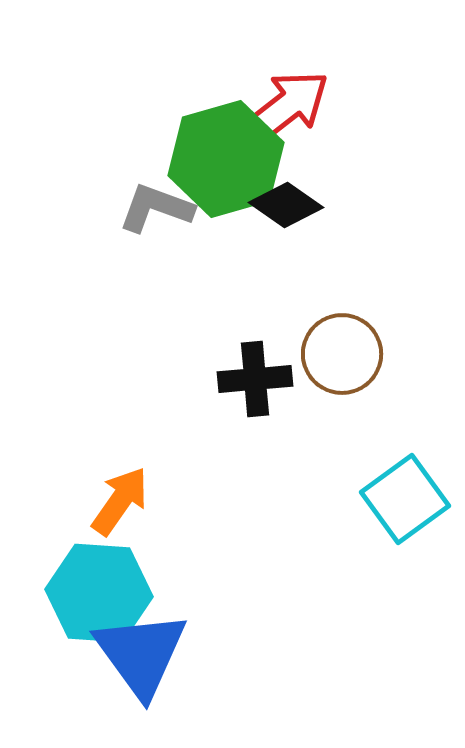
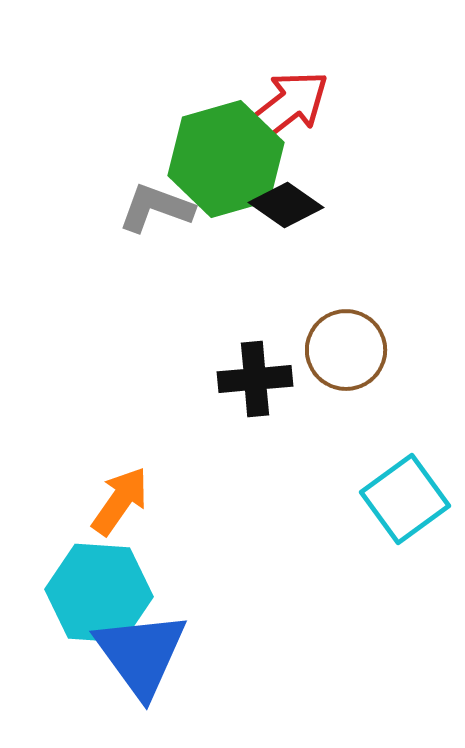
brown circle: moved 4 px right, 4 px up
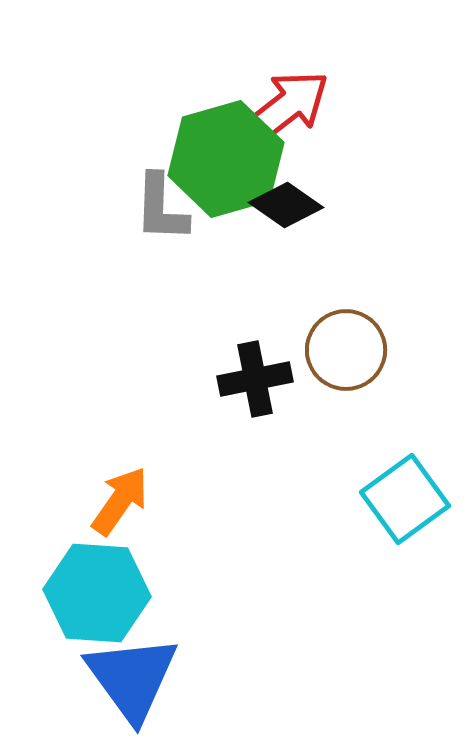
gray L-shape: moved 5 px right; rotated 108 degrees counterclockwise
black cross: rotated 6 degrees counterclockwise
cyan hexagon: moved 2 px left
blue triangle: moved 9 px left, 24 px down
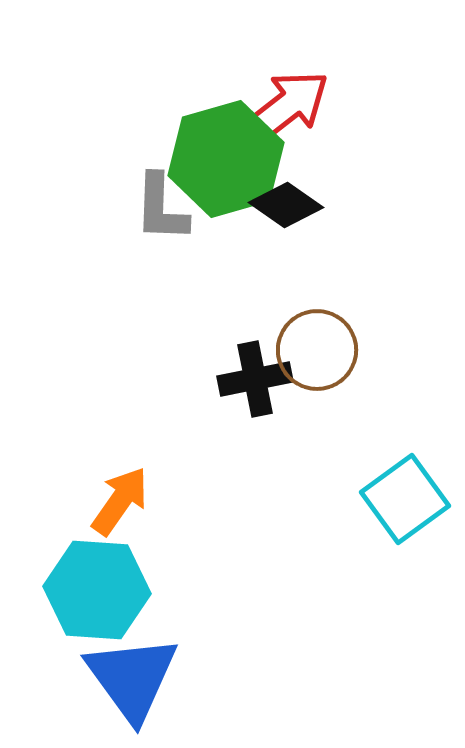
brown circle: moved 29 px left
cyan hexagon: moved 3 px up
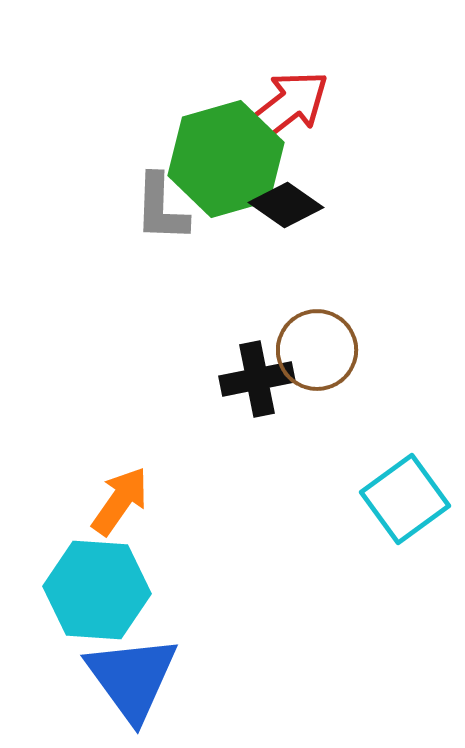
black cross: moved 2 px right
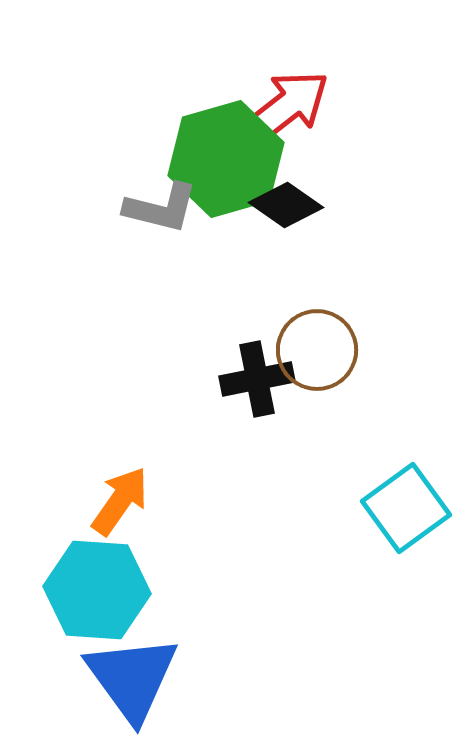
gray L-shape: rotated 78 degrees counterclockwise
cyan square: moved 1 px right, 9 px down
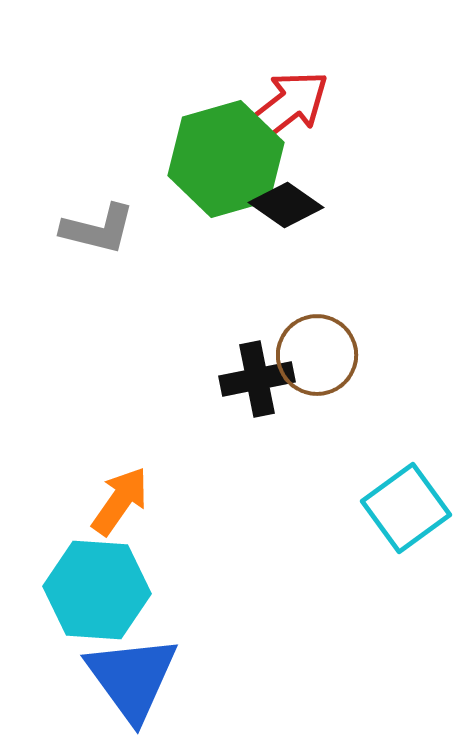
gray L-shape: moved 63 px left, 21 px down
brown circle: moved 5 px down
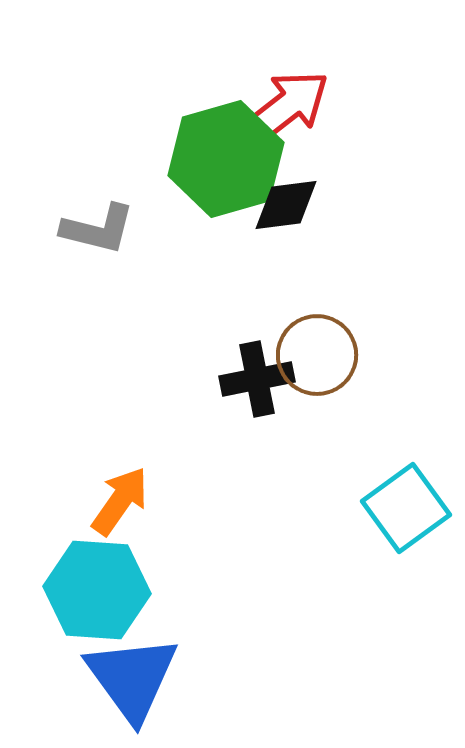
black diamond: rotated 42 degrees counterclockwise
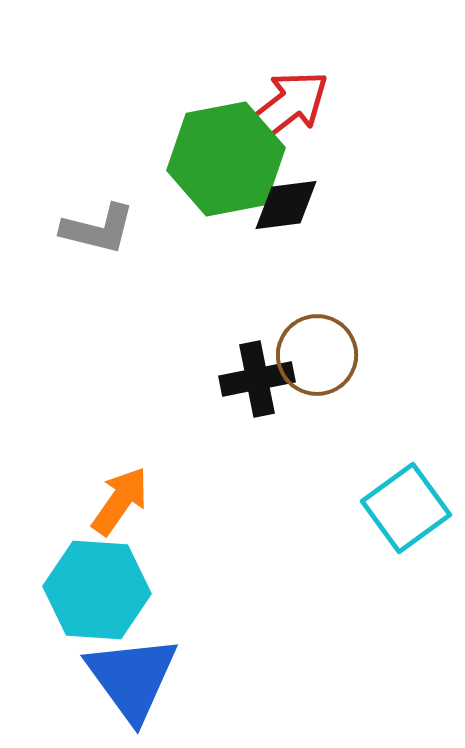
green hexagon: rotated 5 degrees clockwise
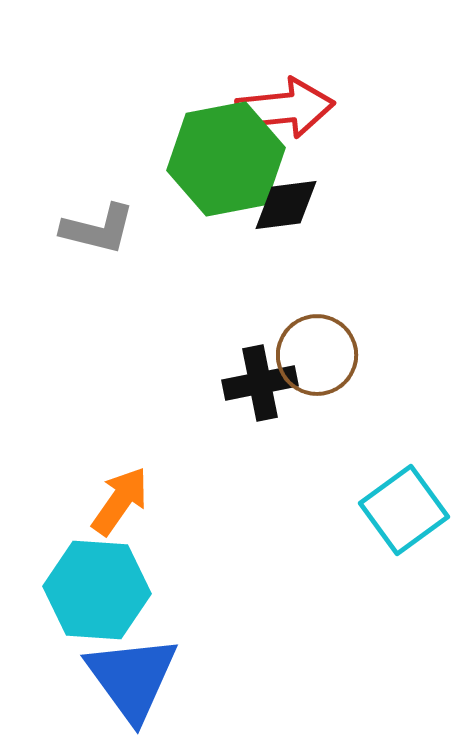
red arrow: rotated 32 degrees clockwise
black cross: moved 3 px right, 4 px down
cyan square: moved 2 px left, 2 px down
